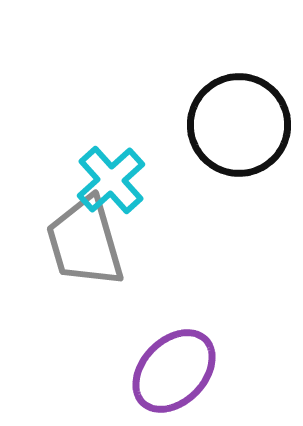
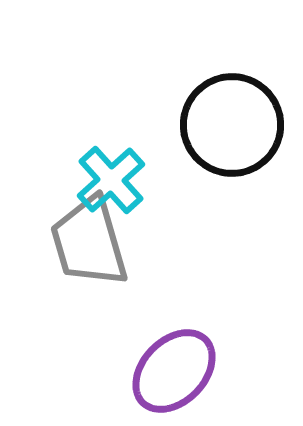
black circle: moved 7 px left
gray trapezoid: moved 4 px right
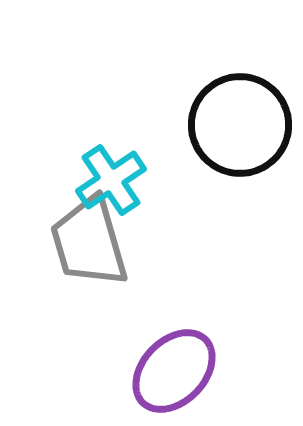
black circle: moved 8 px right
cyan cross: rotated 8 degrees clockwise
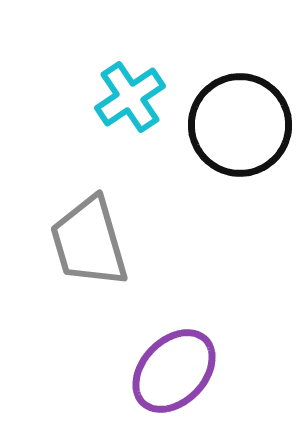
cyan cross: moved 19 px right, 83 px up
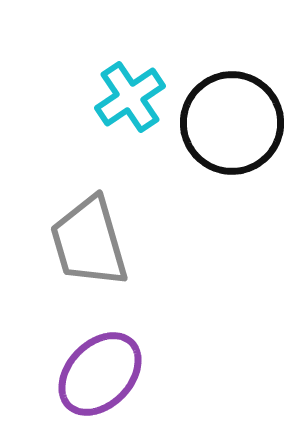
black circle: moved 8 px left, 2 px up
purple ellipse: moved 74 px left, 3 px down
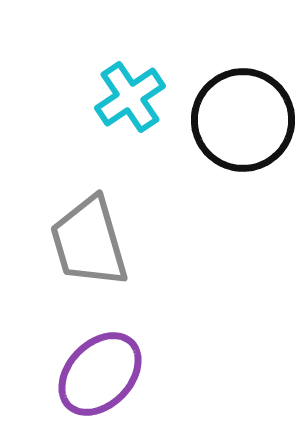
black circle: moved 11 px right, 3 px up
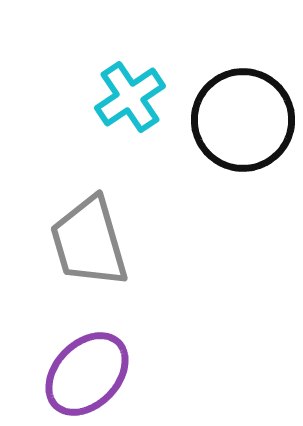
purple ellipse: moved 13 px left
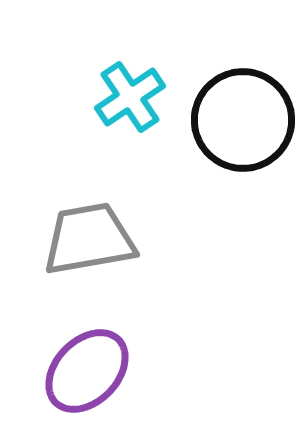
gray trapezoid: moved 3 px up; rotated 96 degrees clockwise
purple ellipse: moved 3 px up
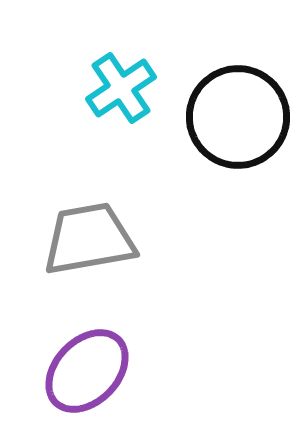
cyan cross: moved 9 px left, 9 px up
black circle: moved 5 px left, 3 px up
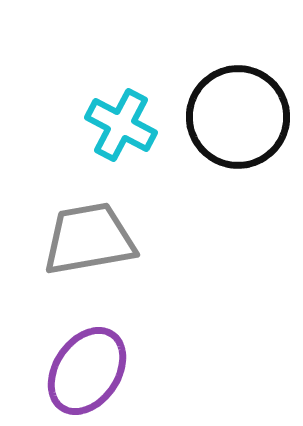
cyan cross: moved 37 px down; rotated 28 degrees counterclockwise
purple ellipse: rotated 10 degrees counterclockwise
